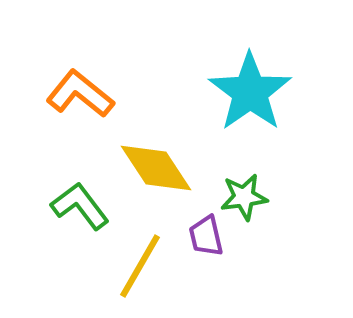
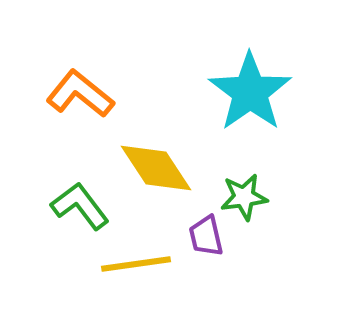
yellow line: moved 4 px left, 2 px up; rotated 52 degrees clockwise
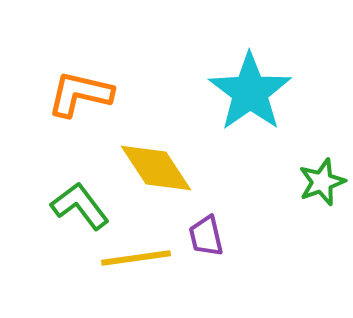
orange L-shape: rotated 26 degrees counterclockwise
green star: moved 78 px right, 15 px up; rotated 12 degrees counterclockwise
yellow line: moved 6 px up
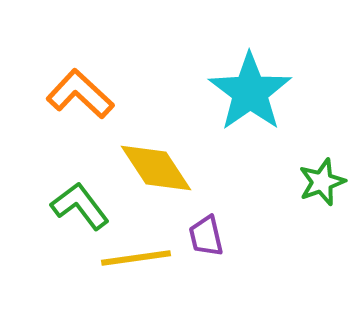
orange L-shape: rotated 30 degrees clockwise
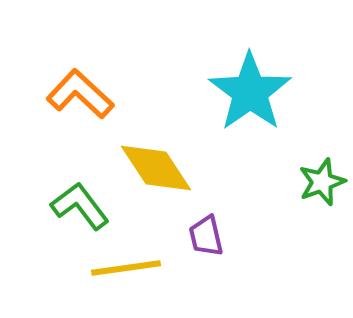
yellow line: moved 10 px left, 10 px down
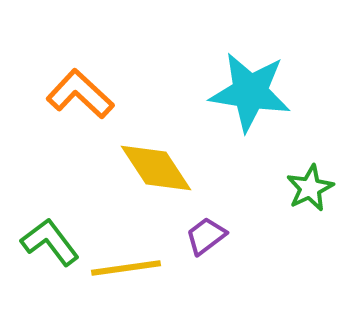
cyan star: rotated 28 degrees counterclockwise
green star: moved 12 px left, 6 px down; rotated 6 degrees counterclockwise
green L-shape: moved 30 px left, 36 px down
purple trapezoid: rotated 66 degrees clockwise
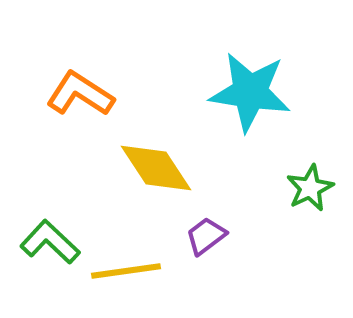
orange L-shape: rotated 10 degrees counterclockwise
green L-shape: rotated 10 degrees counterclockwise
yellow line: moved 3 px down
